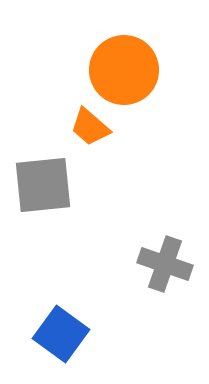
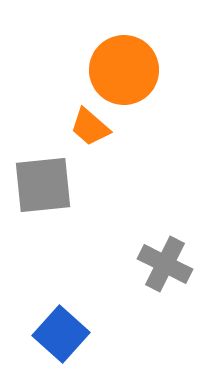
gray cross: rotated 8 degrees clockwise
blue square: rotated 6 degrees clockwise
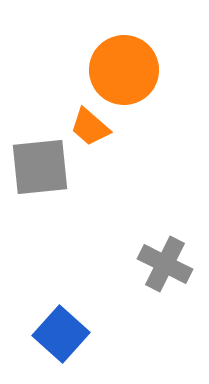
gray square: moved 3 px left, 18 px up
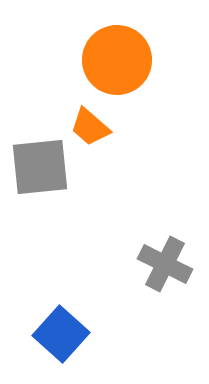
orange circle: moved 7 px left, 10 px up
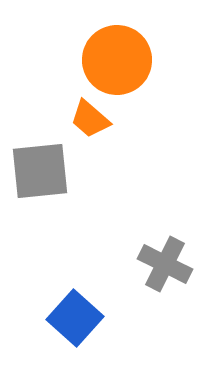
orange trapezoid: moved 8 px up
gray square: moved 4 px down
blue square: moved 14 px right, 16 px up
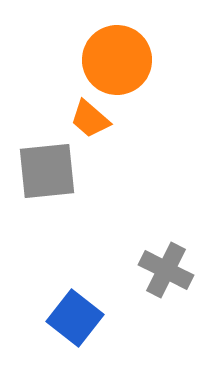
gray square: moved 7 px right
gray cross: moved 1 px right, 6 px down
blue square: rotated 4 degrees counterclockwise
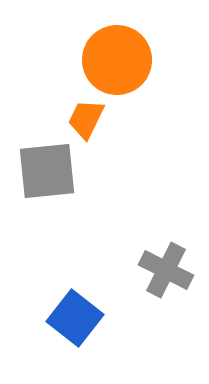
orange trapezoid: moved 4 px left; rotated 75 degrees clockwise
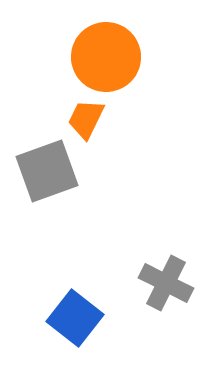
orange circle: moved 11 px left, 3 px up
gray square: rotated 14 degrees counterclockwise
gray cross: moved 13 px down
